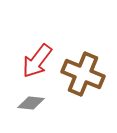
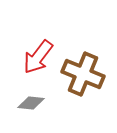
red arrow: moved 1 px right, 4 px up
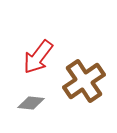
brown cross: moved 1 px right, 7 px down; rotated 33 degrees clockwise
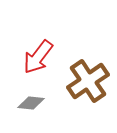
brown cross: moved 4 px right
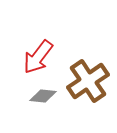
gray diamond: moved 12 px right, 7 px up
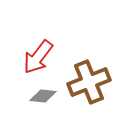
brown cross: moved 1 px right, 1 px down; rotated 12 degrees clockwise
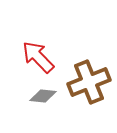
red arrow: rotated 99 degrees clockwise
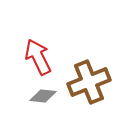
red arrow: rotated 18 degrees clockwise
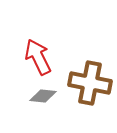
brown cross: moved 1 px right, 1 px down; rotated 33 degrees clockwise
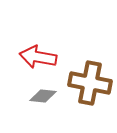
red arrow: rotated 54 degrees counterclockwise
